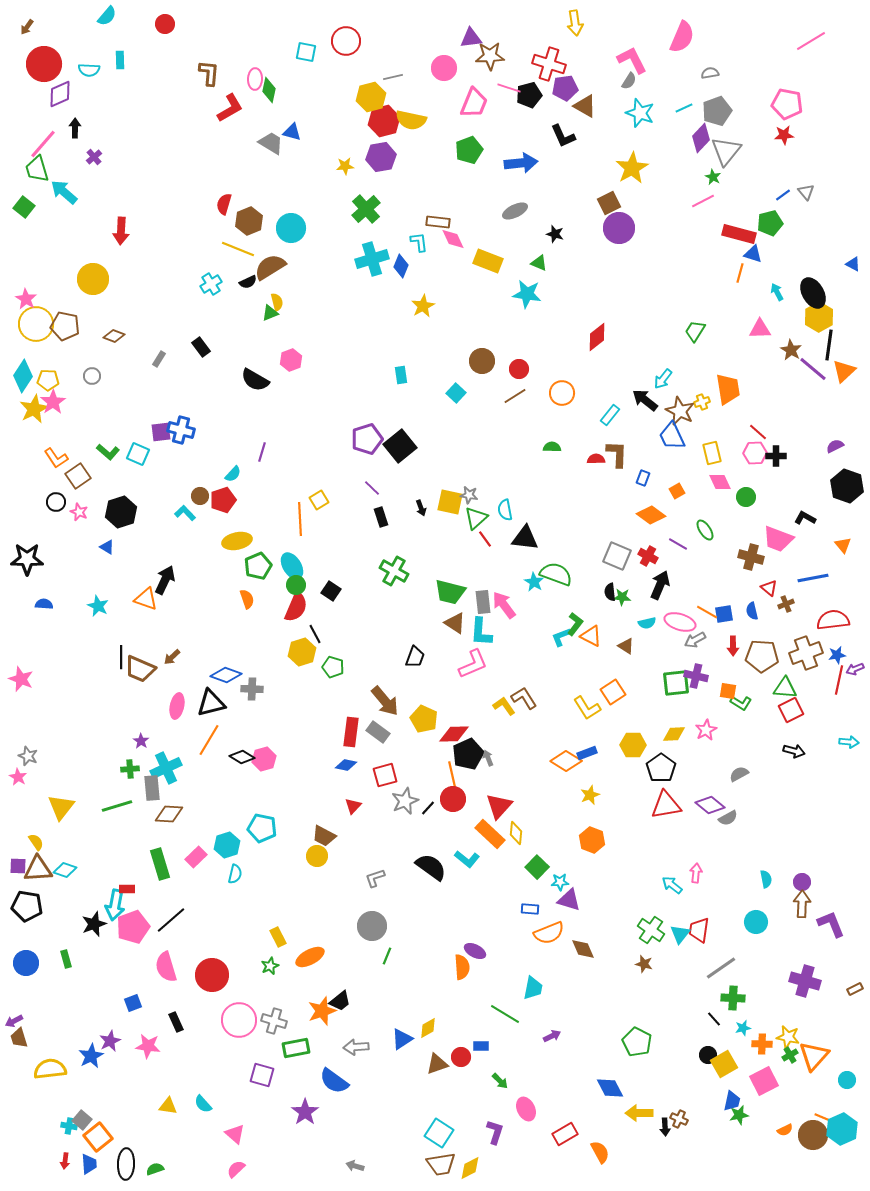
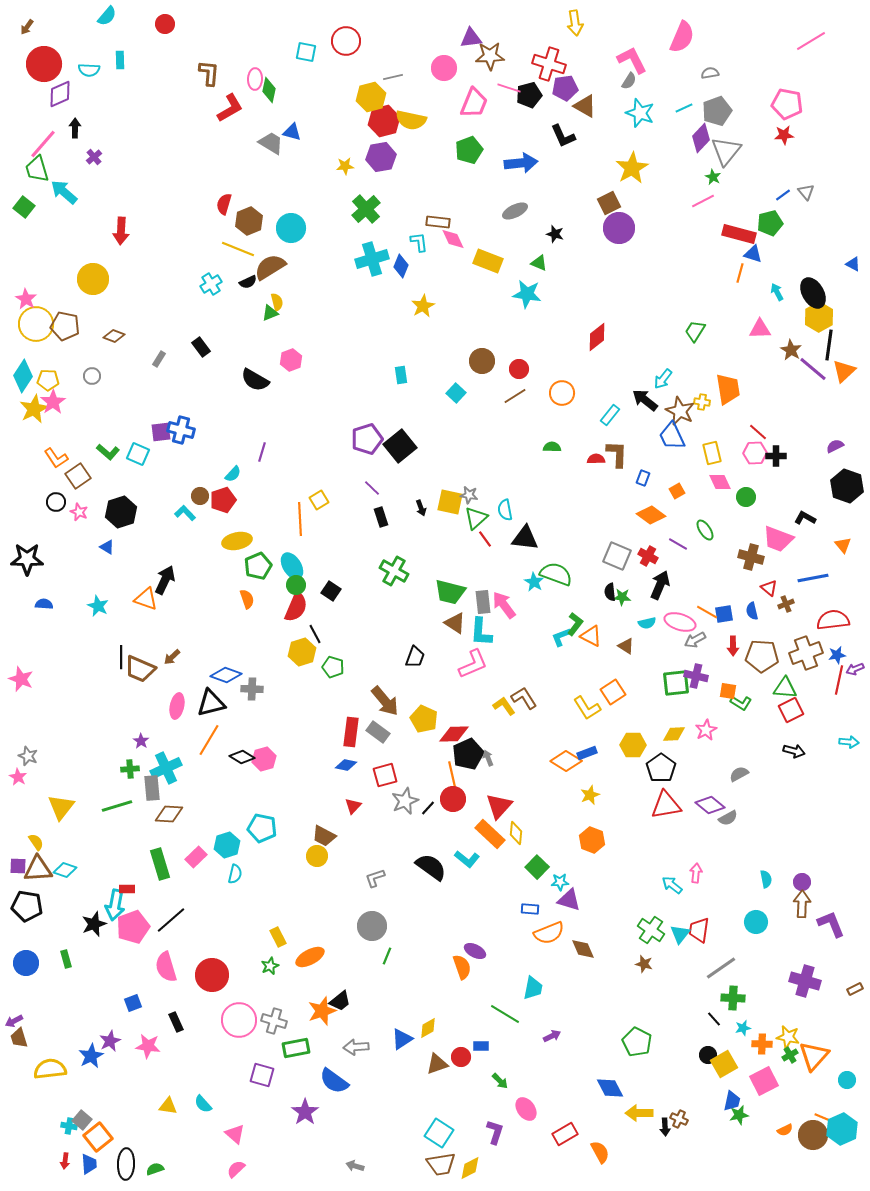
yellow cross at (702, 402): rotated 28 degrees clockwise
orange semicircle at (462, 967): rotated 15 degrees counterclockwise
pink ellipse at (526, 1109): rotated 10 degrees counterclockwise
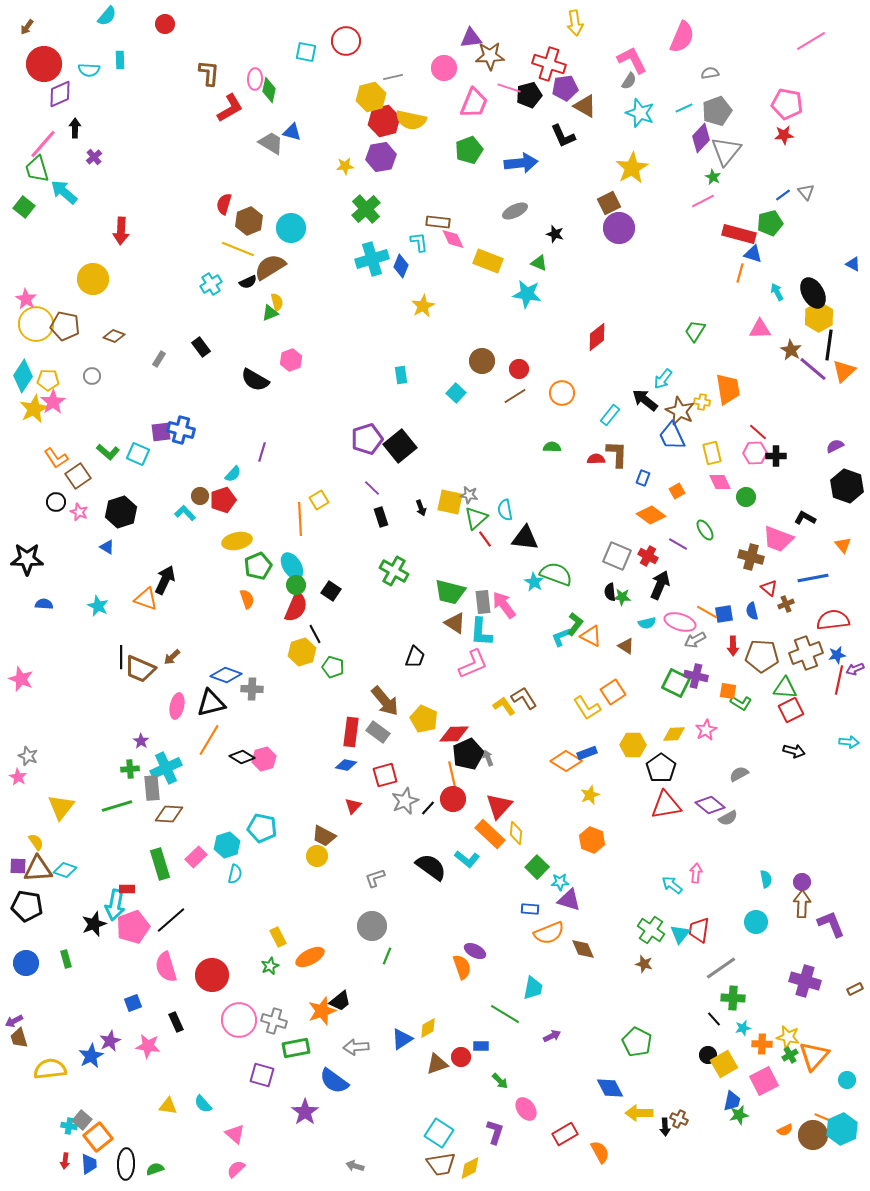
green square at (676, 683): rotated 32 degrees clockwise
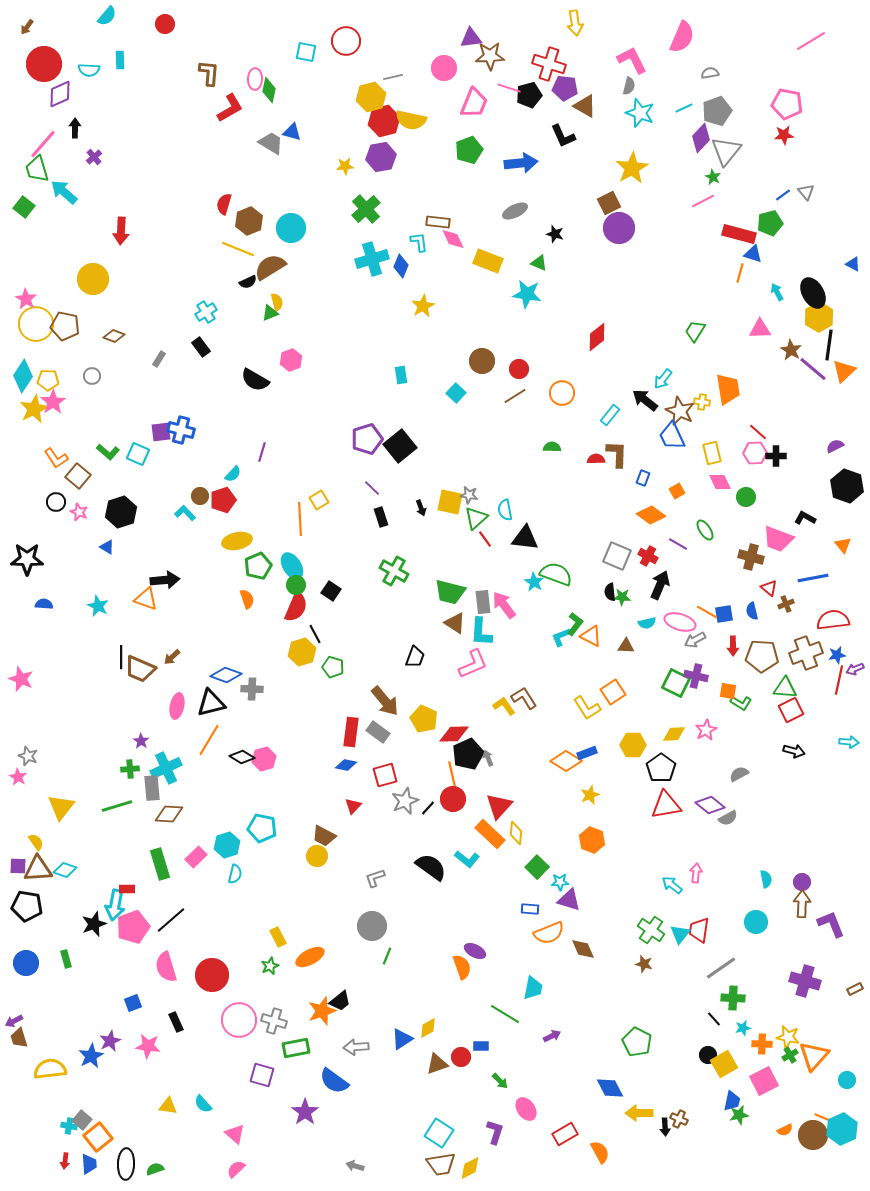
gray semicircle at (629, 81): moved 5 px down; rotated 18 degrees counterclockwise
purple pentagon at (565, 88): rotated 15 degrees clockwise
cyan cross at (211, 284): moved 5 px left, 28 px down
brown square at (78, 476): rotated 15 degrees counterclockwise
black arrow at (165, 580): rotated 60 degrees clockwise
brown triangle at (626, 646): rotated 30 degrees counterclockwise
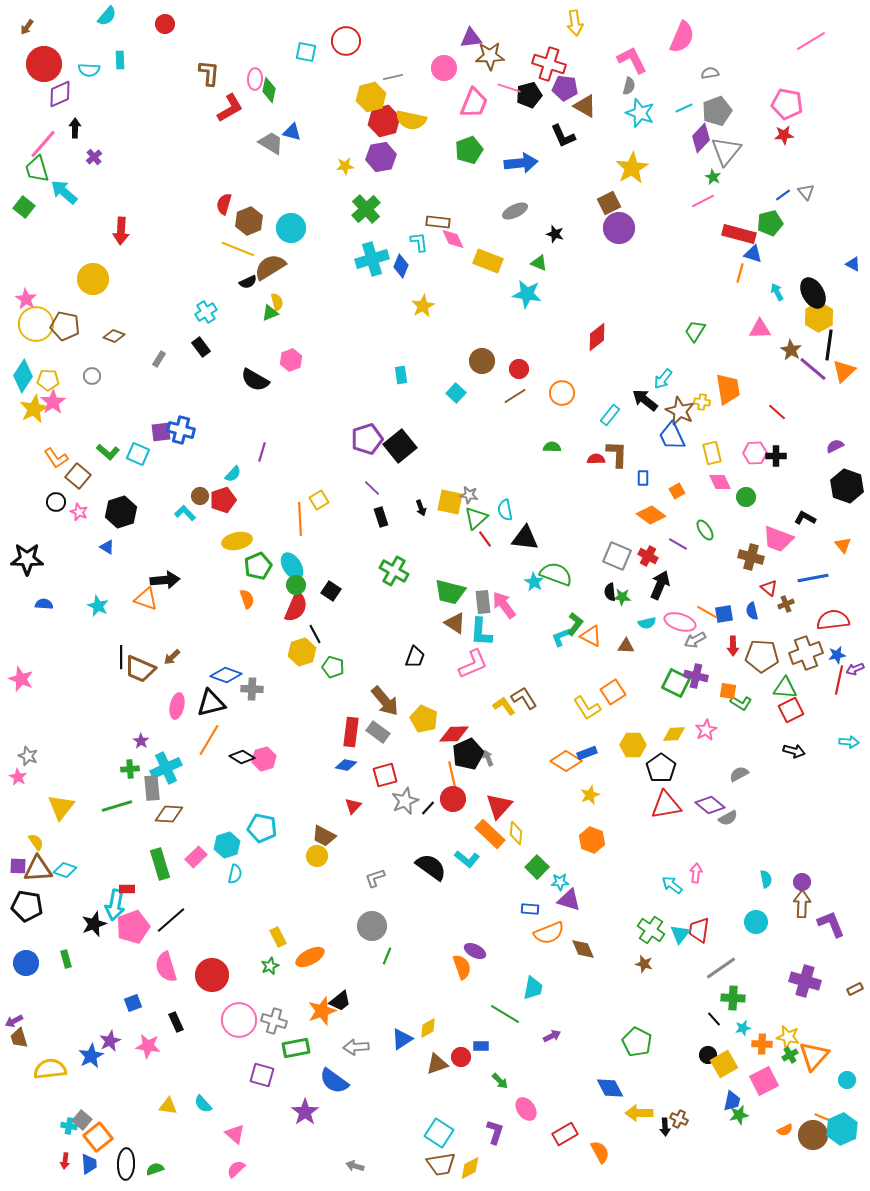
red line at (758, 432): moved 19 px right, 20 px up
blue rectangle at (643, 478): rotated 21 degrees counterclockwise
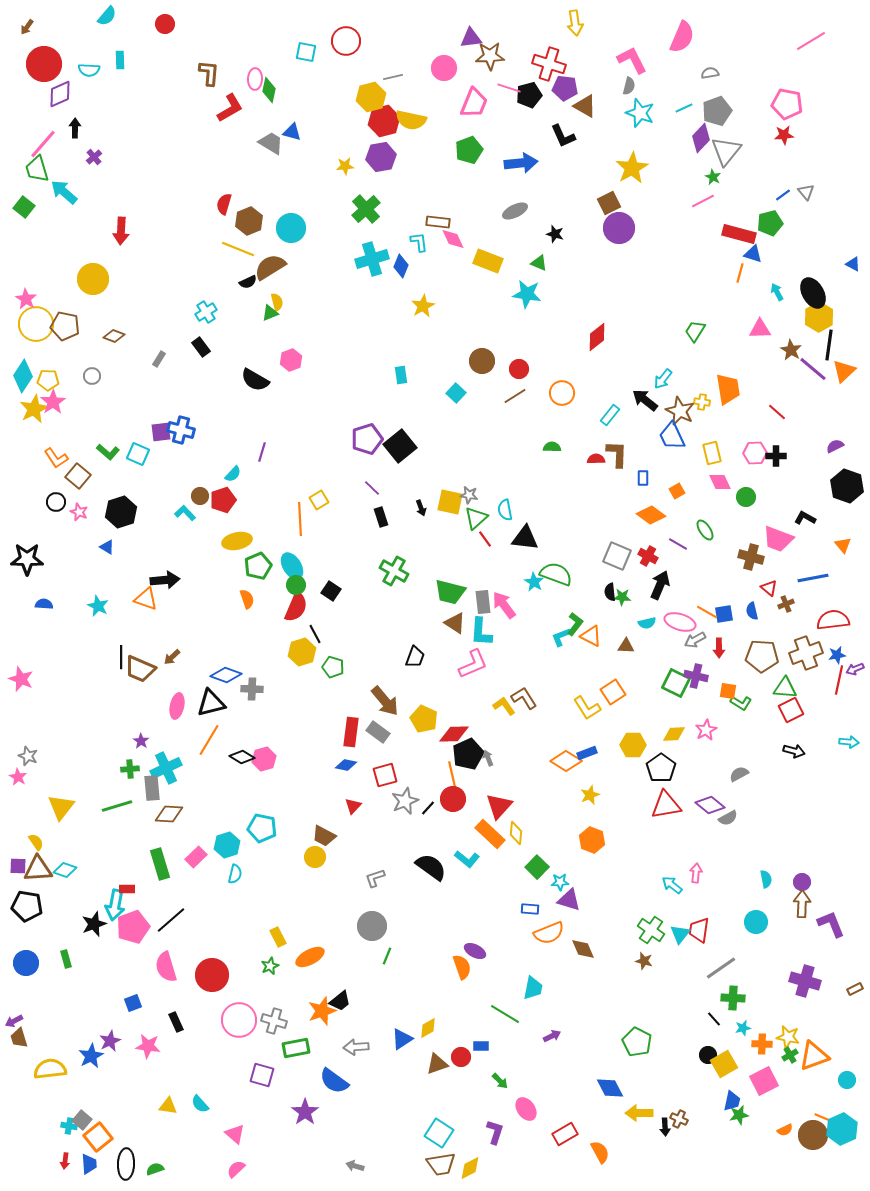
red arrow at (733, 646): moved 14 px left, 2 px down
yellow circle at (317, 856): moved 2 px left, 1 px down
brown star at (644, 964): moved 3 px up
orange triangle at (814, 1056): rotated 28 degrees clockwise
cyan semicircle at (203, 1104): moved 3 px left
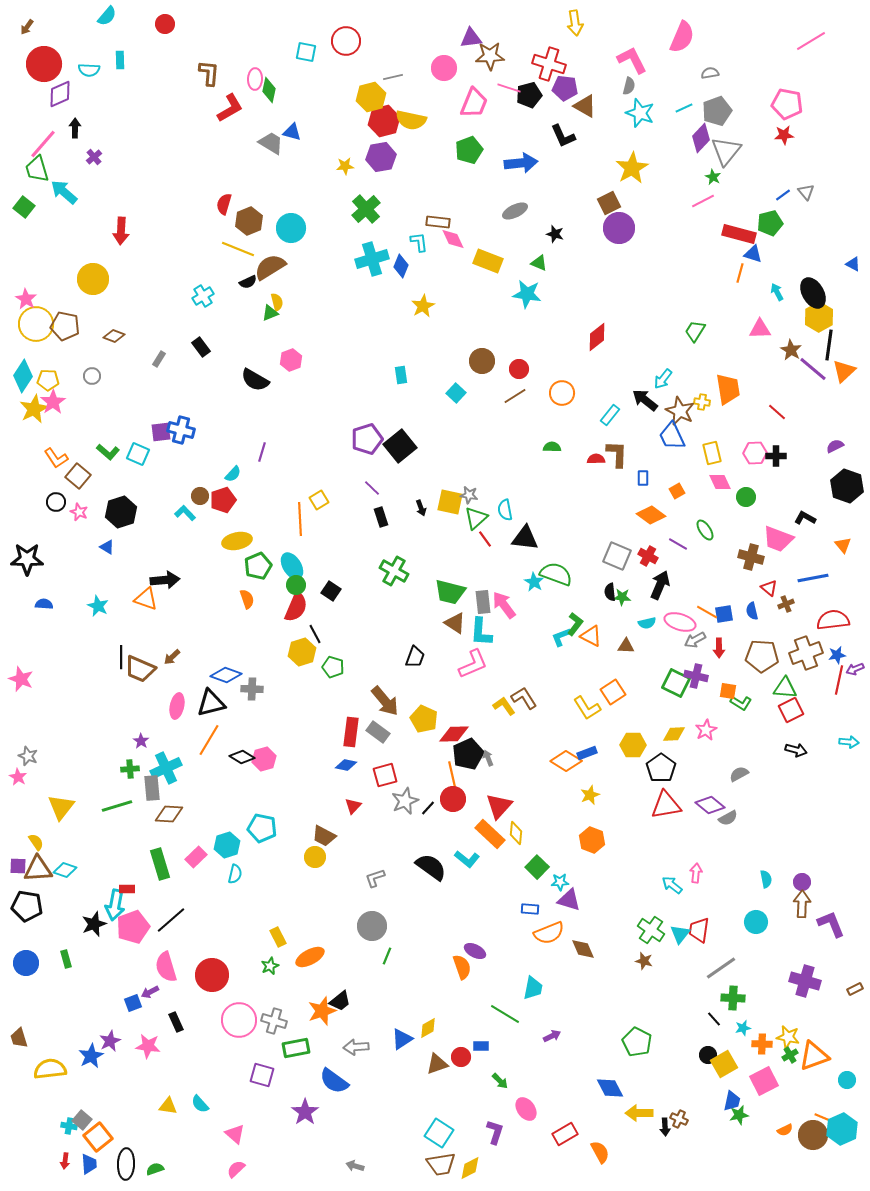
cyan cross at (206, 312): moved 3 px left, 16 px up
black arrow at (794, 751): moved 2 px right, 1 px up
purple arrow at (14, 1021): moved 136 px right, 29 px up
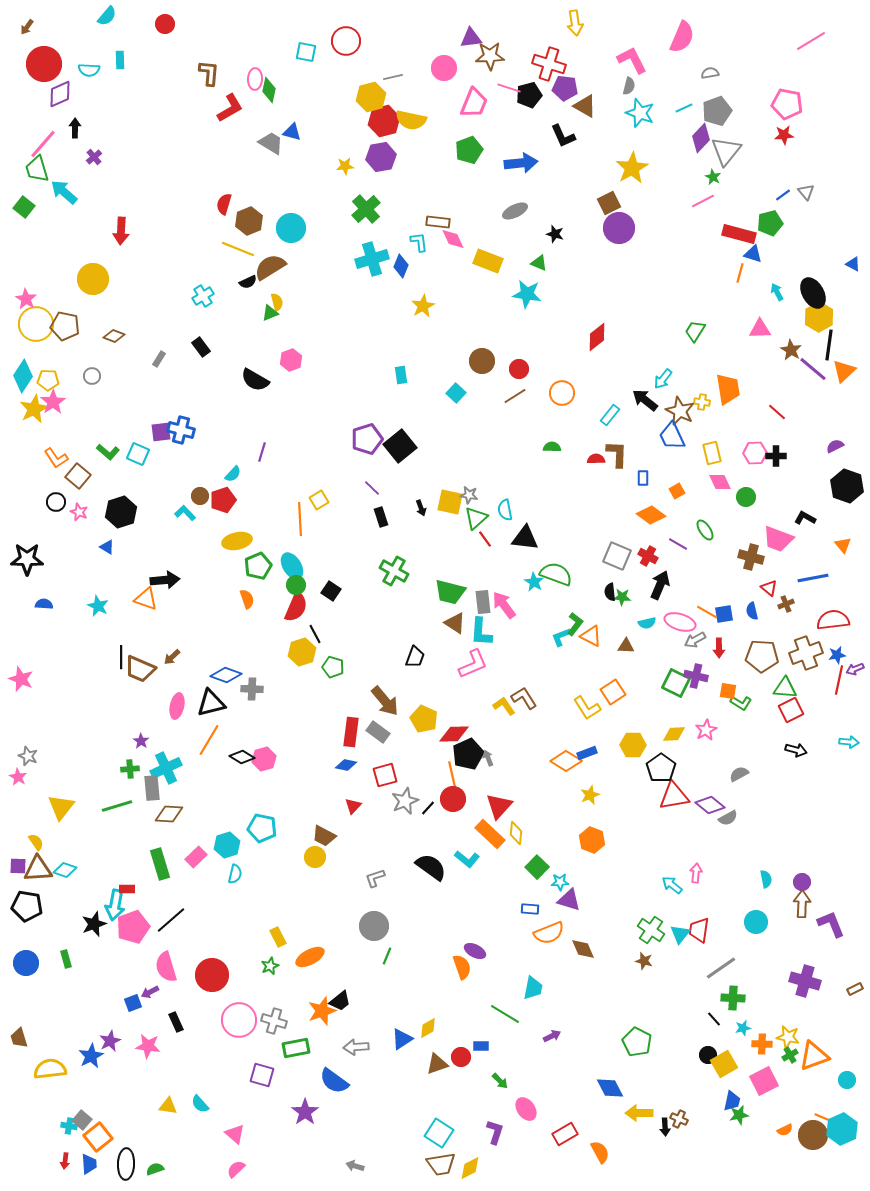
red triangle at (666, 805): moved 8 px right, 9 px up
gray circle at (372, 926): moved 2 px right
